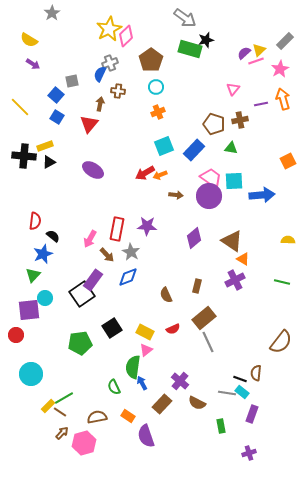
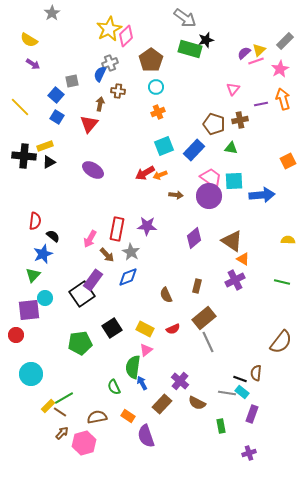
yellow rectangle at (145, 332): moved 3 px up
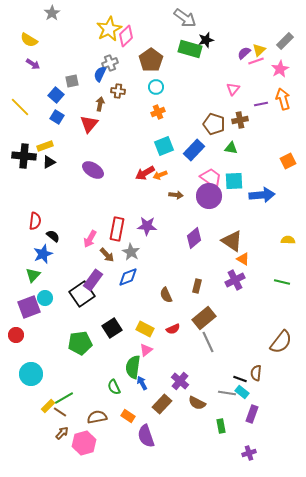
purple square at (29, 310): moved 3 px up; rotated 15 degrees counterclockwise
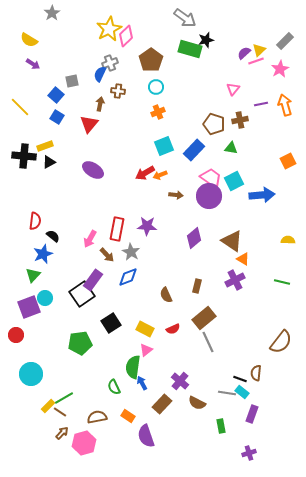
orange arrow at (283, 99): moved 2 px right, 6 px down
cyan square at (234, 181): rotated 24 degrees counterclockwise
black square at (112, 328): moved 1 px left, 5 px up
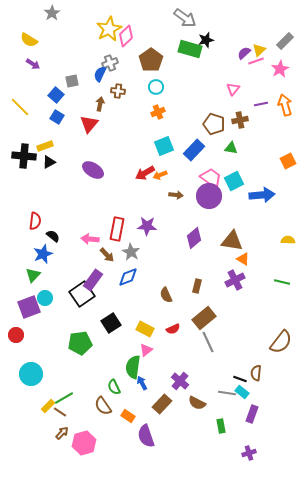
pink arrow at (90, 239): rotated 66 degrees clockwise
brown triangle at (232, 241): rotated 25 degrees counterclockwise
brown semicircle at (97, 417): moved 6 px right, 11 px up; rotated 114 degrees counterclockwise
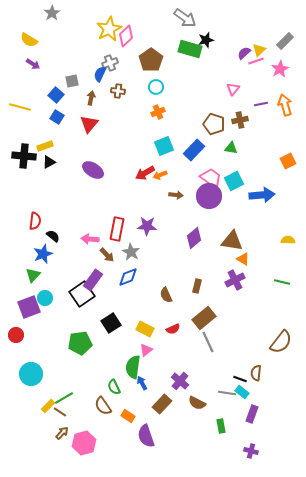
brown arrow at (100, 104): moved 9 px left, 6 px up
yellow line at (20, 107): rotated 30 degrees counterclockwise
purple cross at (249, 453): moved 2 px right, 2 px up; rotated 32 degrees clockwise
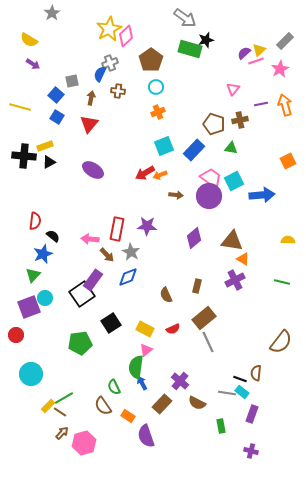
green semicircle at (133, 367): moved 3 px right
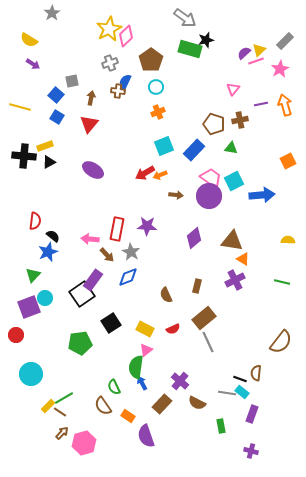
blue semicircle at (100, 74): moved 25 px right, 8 px down
blue star at (43, 254): moved 5 px right, 2 px up
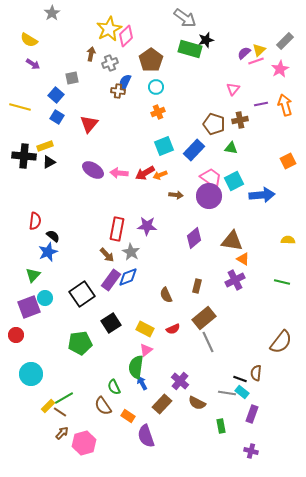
gray square at (72, 81): moved 3 px up
brown arrow at (91, 98): moved 44 px up
pink arrow at (90, 239): moved 29 px right, 66 px up
purple rectangle at (93, 280): moved 18 px right
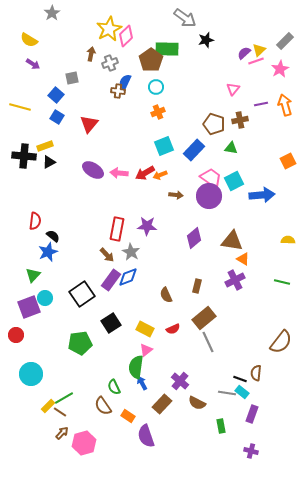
green rectangle at (190, 49): moved 23 px left; rotated 15 degrees counterclockwise
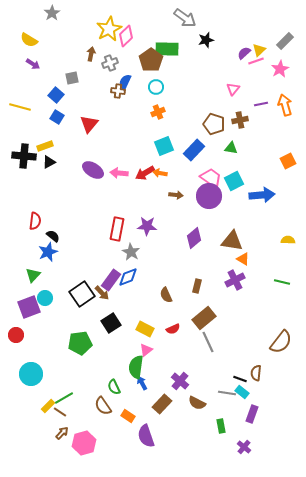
orange arrow at (160, 175): moved 2 px up; rotated 32 degrees clockwise
brown arrow at (107, 255): moved 5 px left, 38 px down
purple cross at (251, 451): moved 7 px left, 4 px up; rotated 24 degrees clockwise
